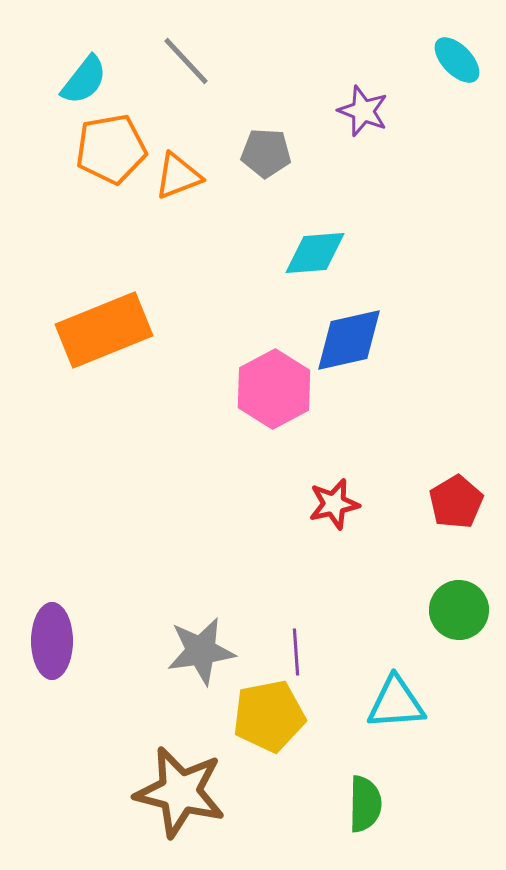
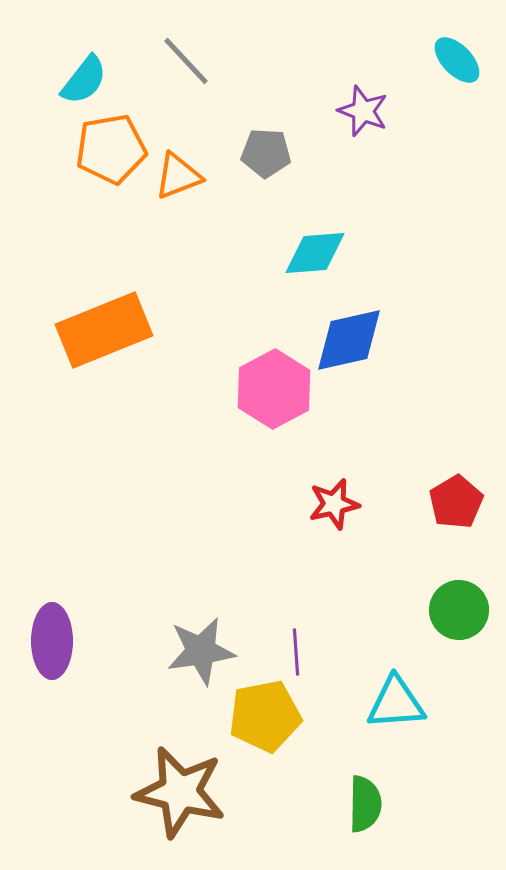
yellow pentagon: moved 4 px left
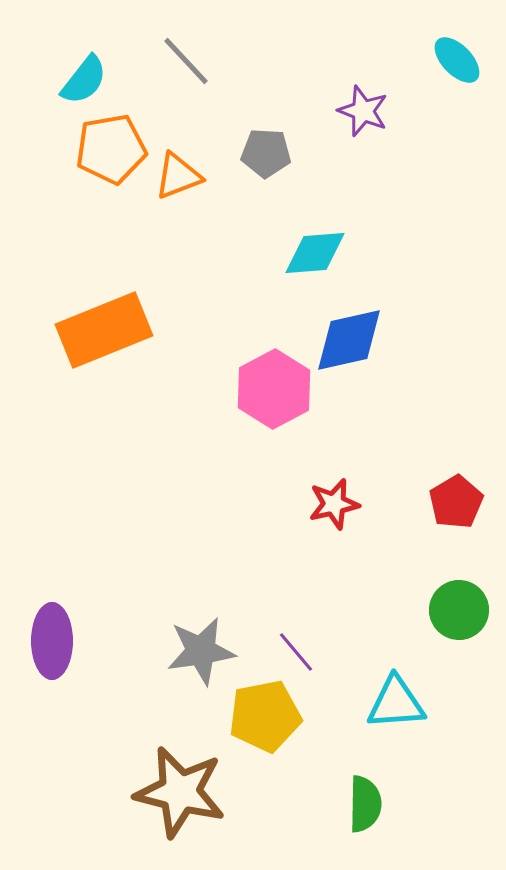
purple line: rotated 36 degrees counterclockwise
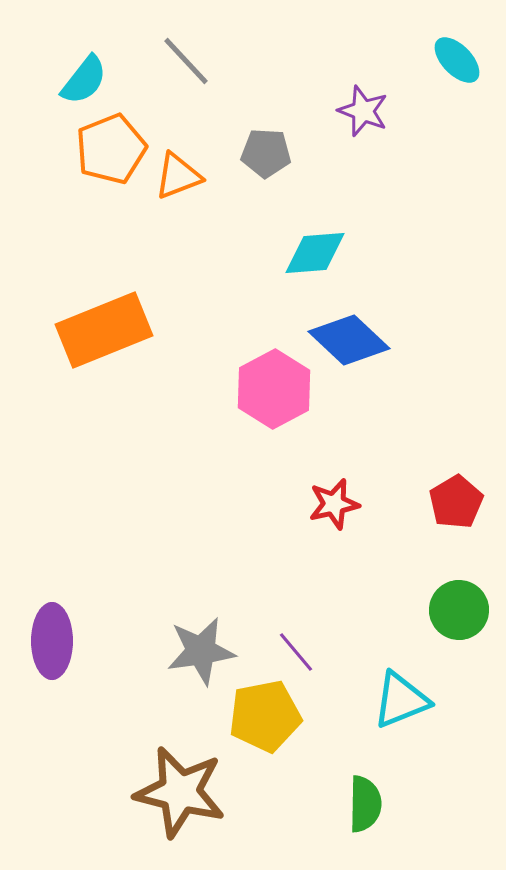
orange pentagon: rotated 12 degrees counterclockwise
blue diamond: rotated 56 degrees clockwise
cyan triangle: moved 5 px right, 3 px up; rotated 18 degrees counterclockwise
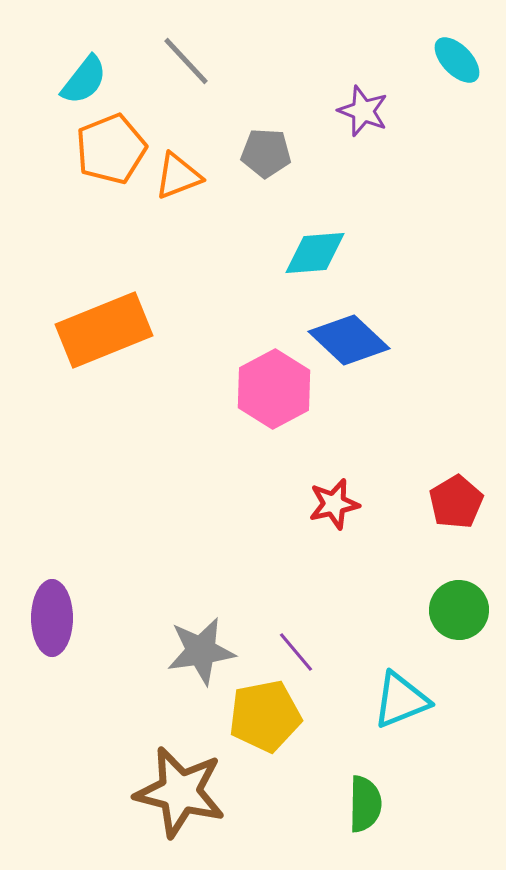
purple ellipse: moved 23 px up
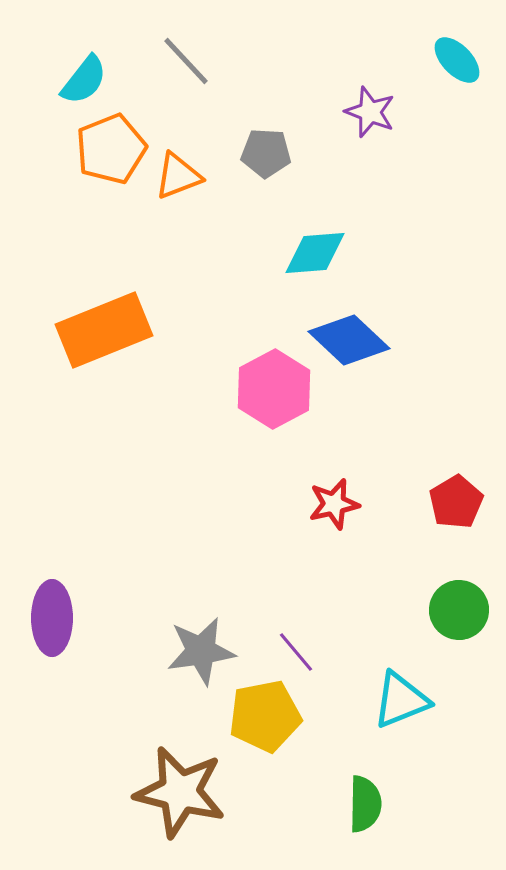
purple star: moved 7 px right, 1 px down
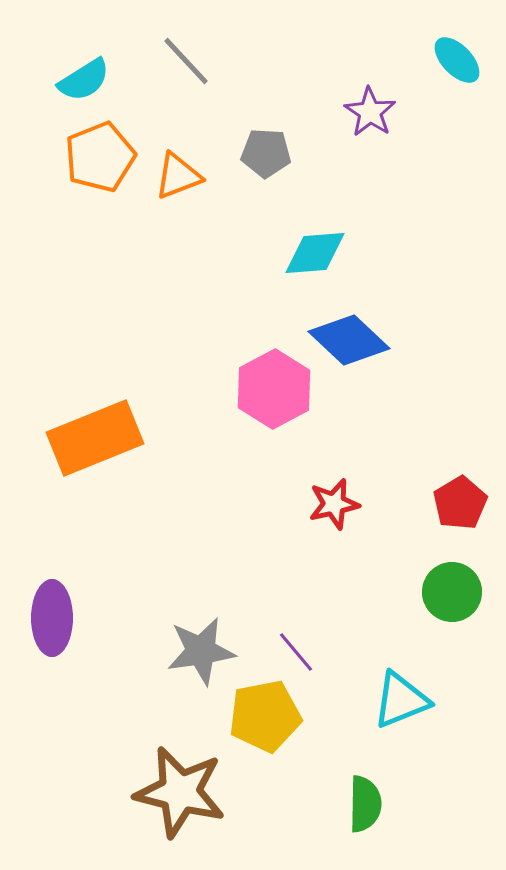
cyan semicircle: rotated 20 degrees clockwise
purple star: rotated 12 degrees clockwise
orange pentagon: moved 11 px left, 8 px down
orange rectangle: moved 9 px left, 108 px down
red pentagon: moved 4 px right, 1 px down
green circle: moved 7 px left, 18 px up
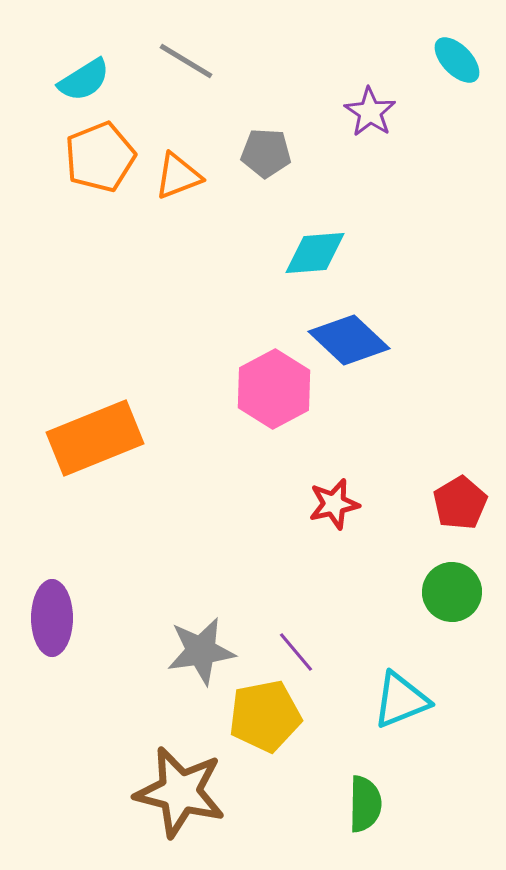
gray line: rotated 16 degrees counterclockwise
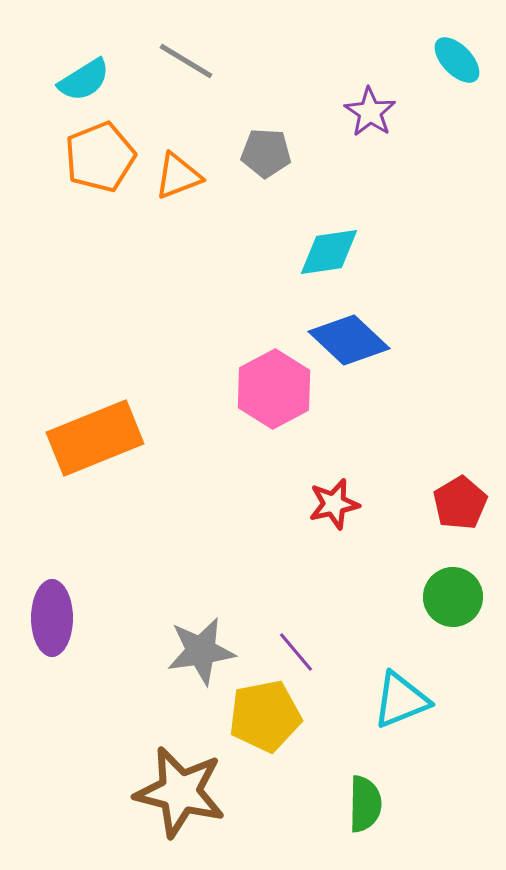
cyan diamond: moved 14 px right, 1 px up; rotated 4 degrees counterclockwise
green circle: moved 1 px right, 5 px down
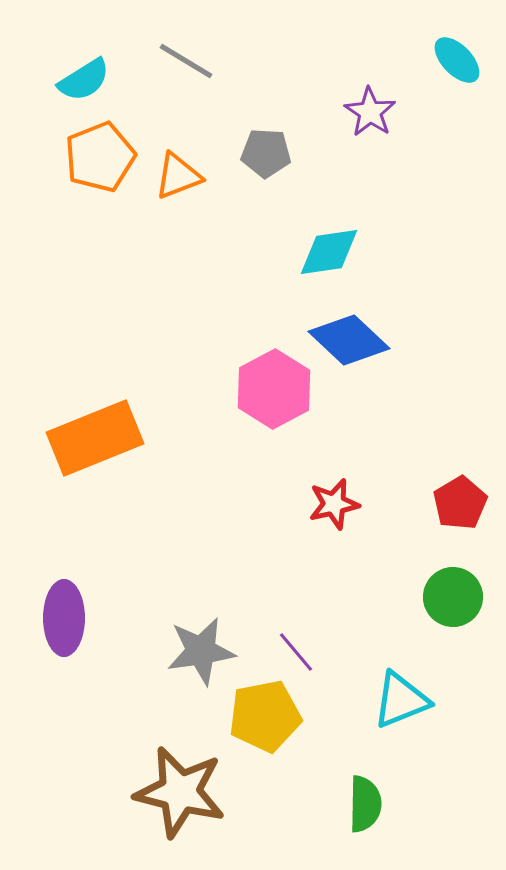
purple ellipse: moved 12 px right
